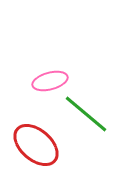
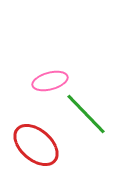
green line: rotated 6 degrees clockwise
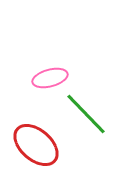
pink ellipse: moved 3 px up
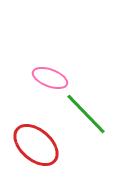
pink ellipse: rotated 36 degrees clockwise
